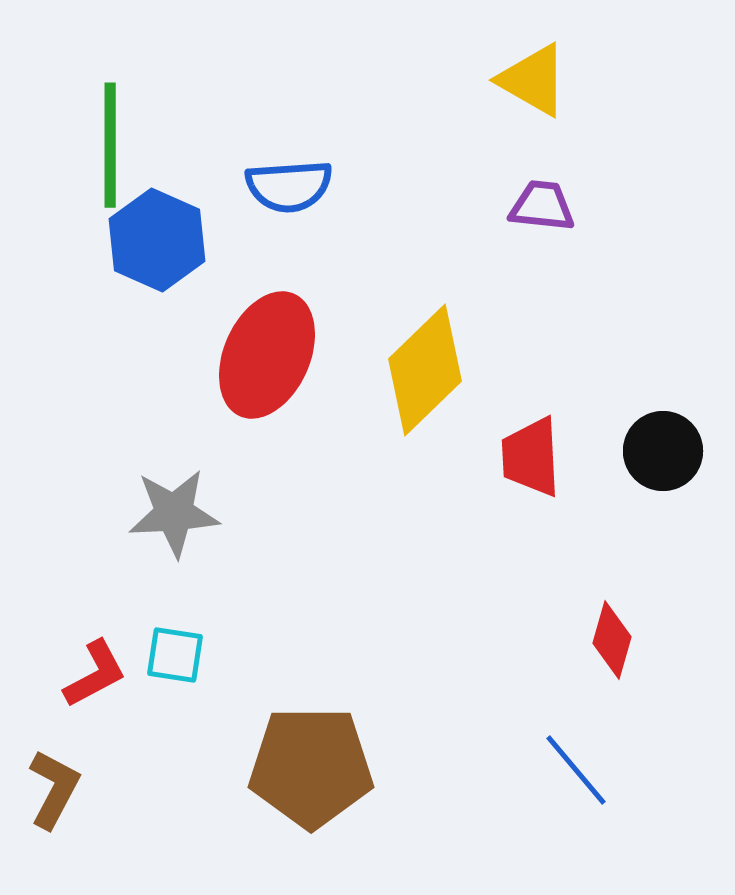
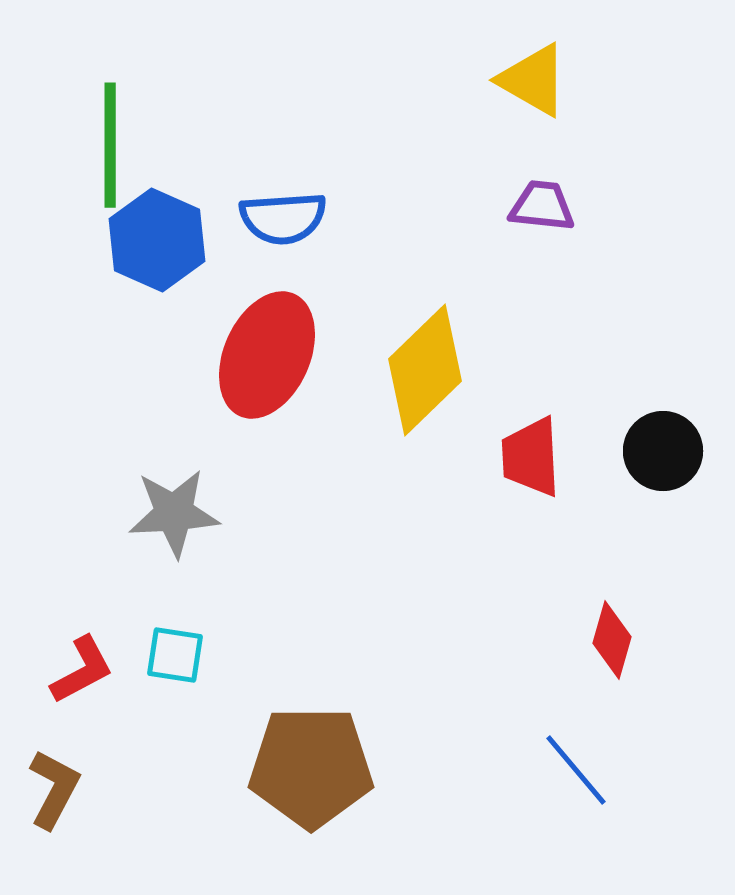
blue semicircle: moved 6 px left, 32 px down
red L-shape: moved 13 px left, 4 px up
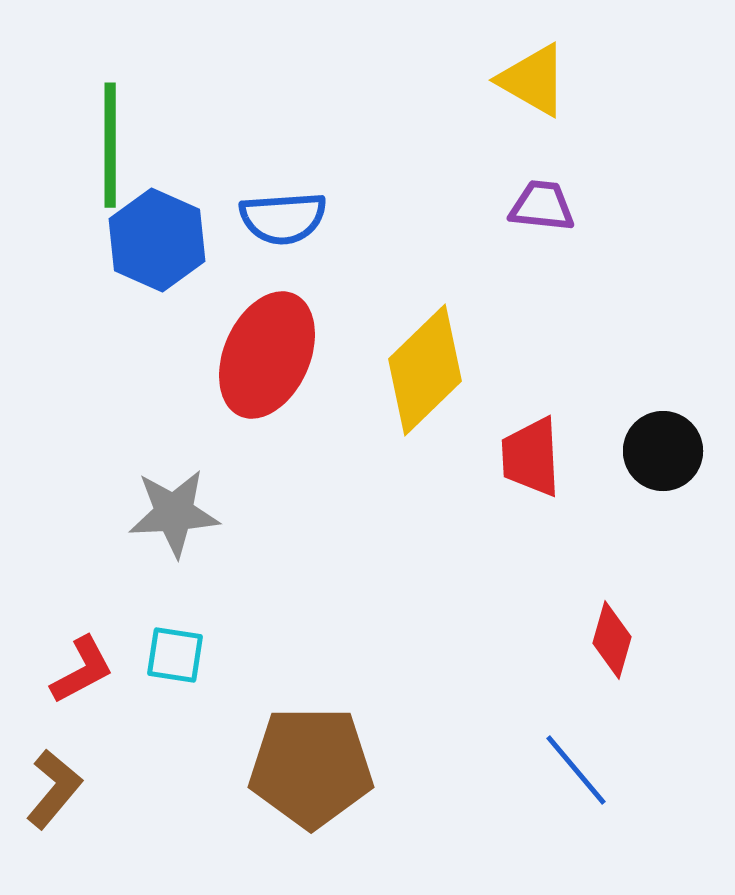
brown L-shape: rotated 12 degrees clockwise
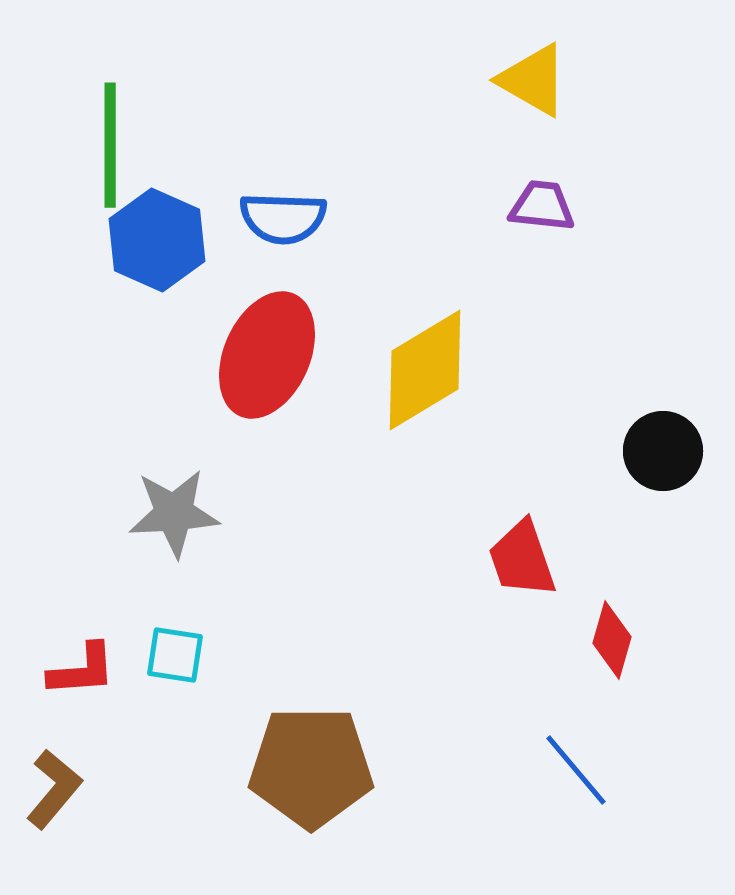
blue semicircle: rotated 6 degrees clockwise
yellow diamond: rotated 13 degrees clockwise
red trapezoid: moved 9 px left, 102 px down; rotated 16 degrees counterclockwise
red L-shape: rotated 24 degrees clockwise
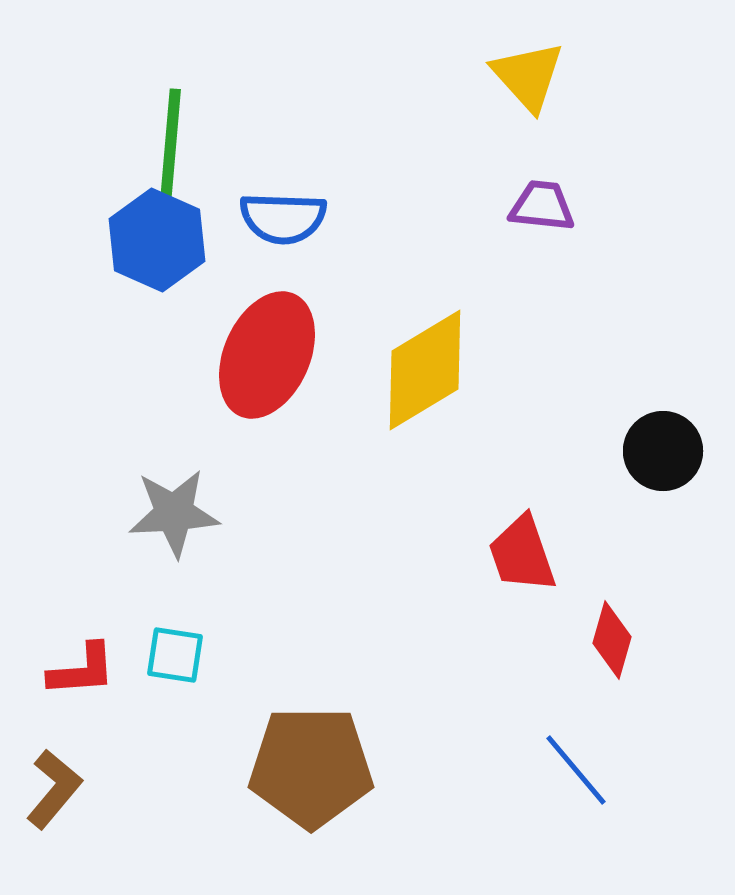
yellow triangle: moved 5 px left, 4 px up; rotated 18 degrees clockwise
green line: moved 60 px right, 6 px down; rotated 5 degrees clockwise
red trapezoid: moved 5 px up
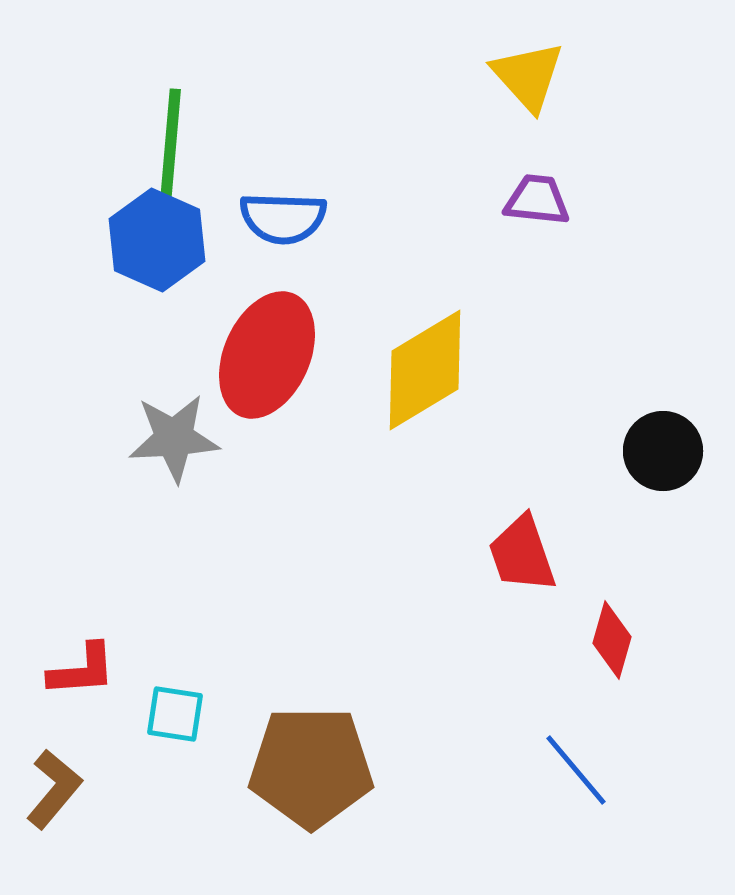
purple trapezoid: moved 5 px left, 6 px up
gray star: moved 75 px up
cyan square: moved 59 px down
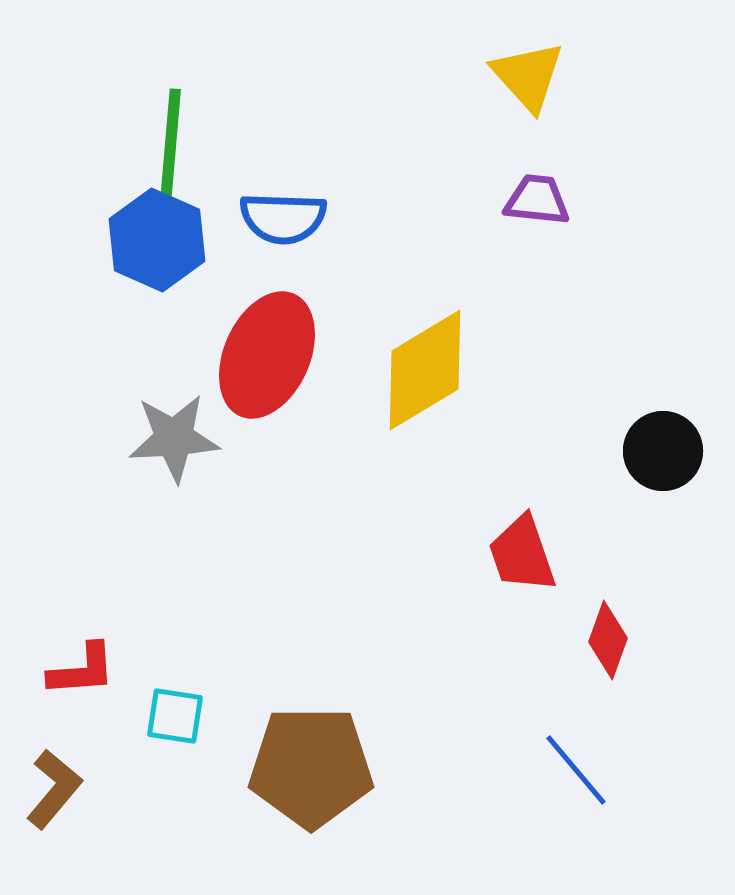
red diamond: moved 4 px left; rotated 4 degrees clockwise
cyan square: moved 2 px down
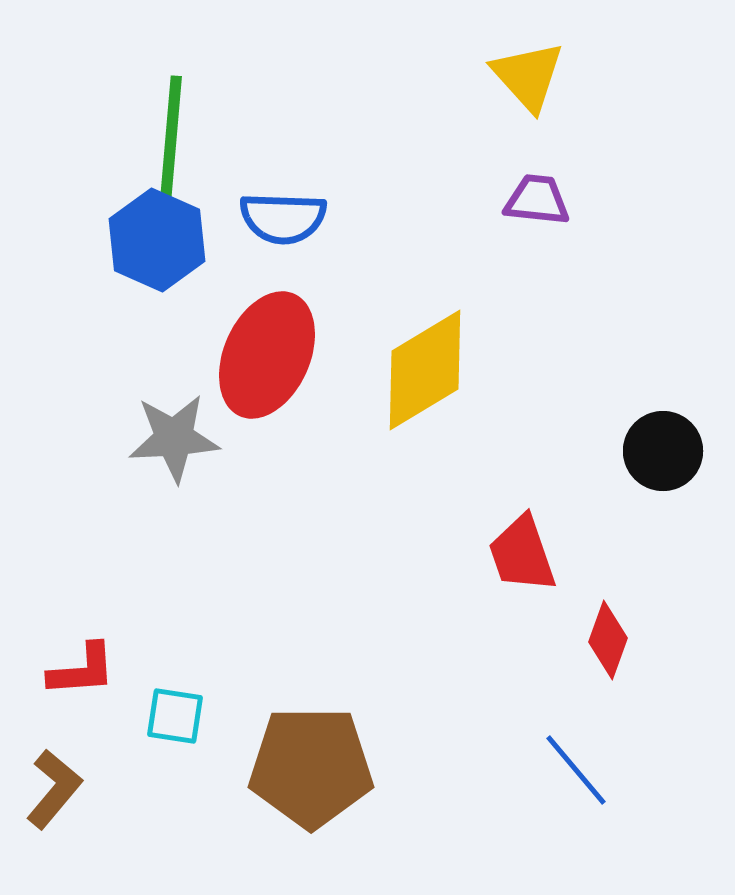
green line: moved 1 px right, 13 px up
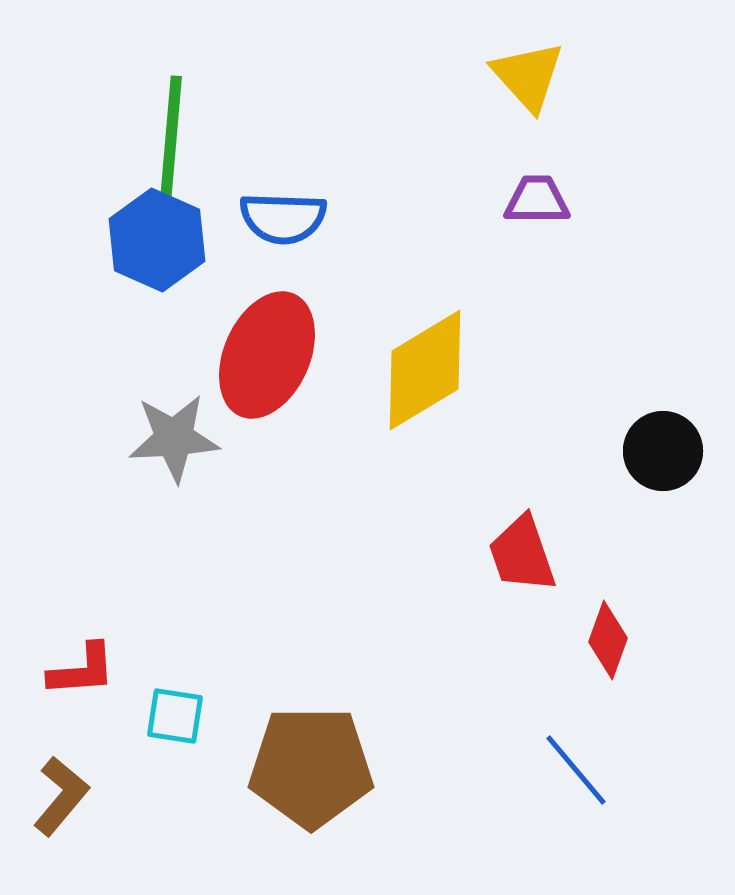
purple trapezoid: rotated 6 degrees counterclockwise
brown L-shape: moved 7 px right, 7 px down
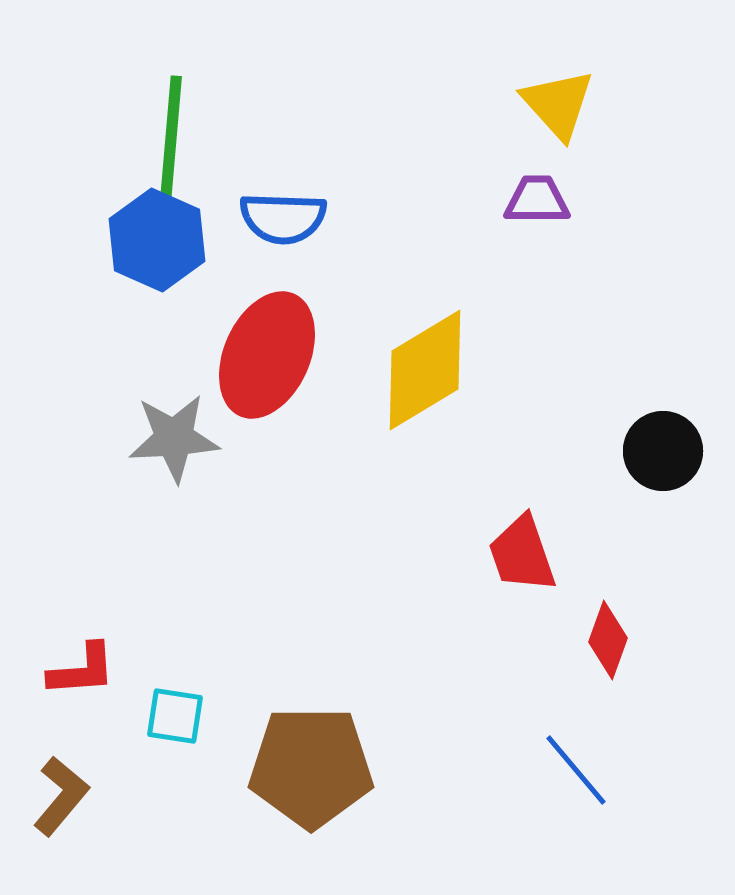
yellow triangle: moved 30 px right, 28 px down
